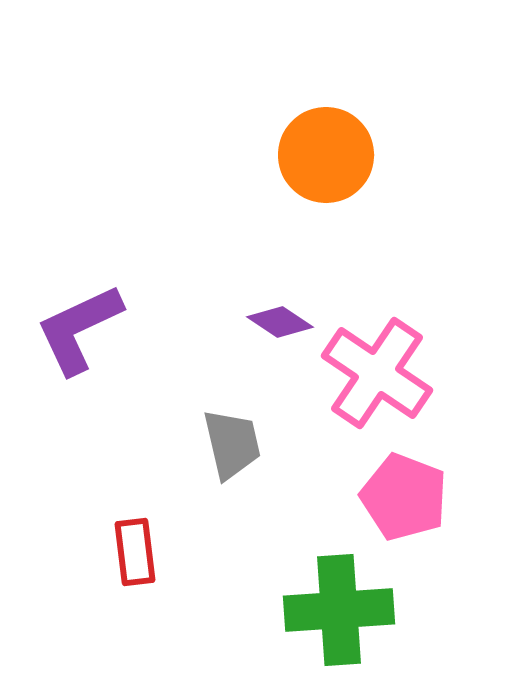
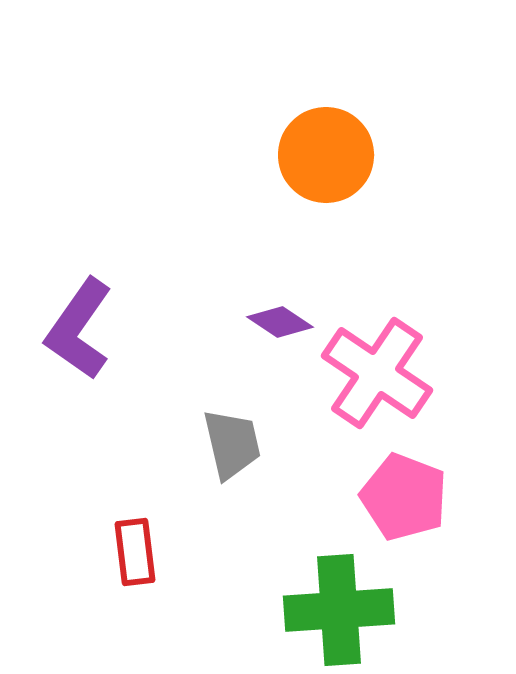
purple L-shape: rotated 30 degrees counterclockwise
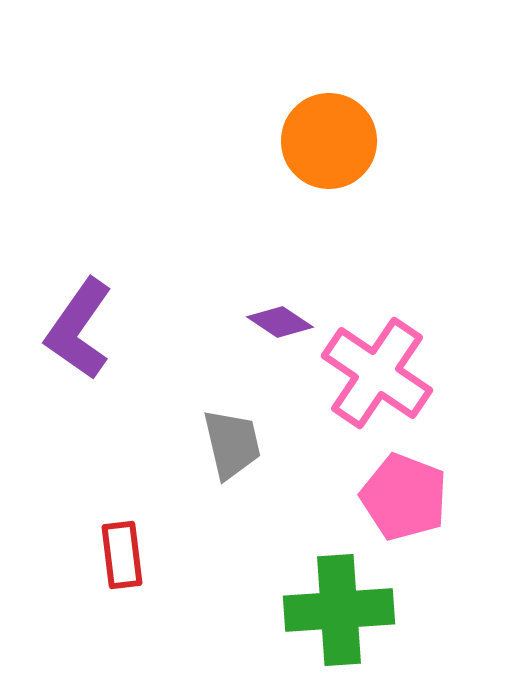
orange circle: moved 3 px right, 14 px up
red rectangle: moved 13 px left, 3 px down
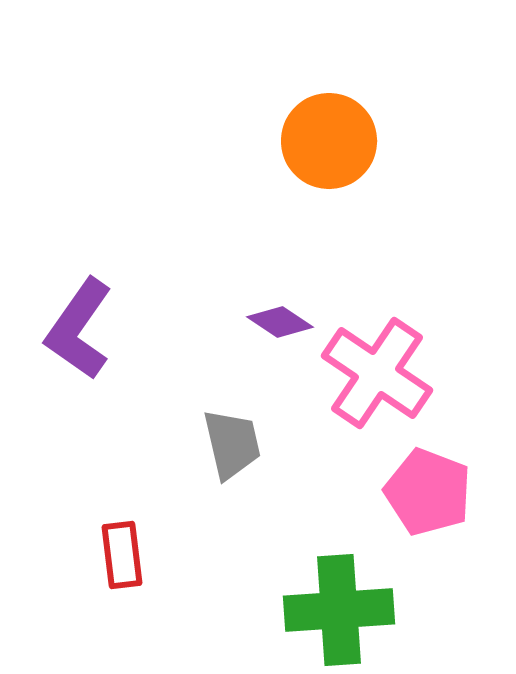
pink pentagon: moved 24 px right, 5 px up
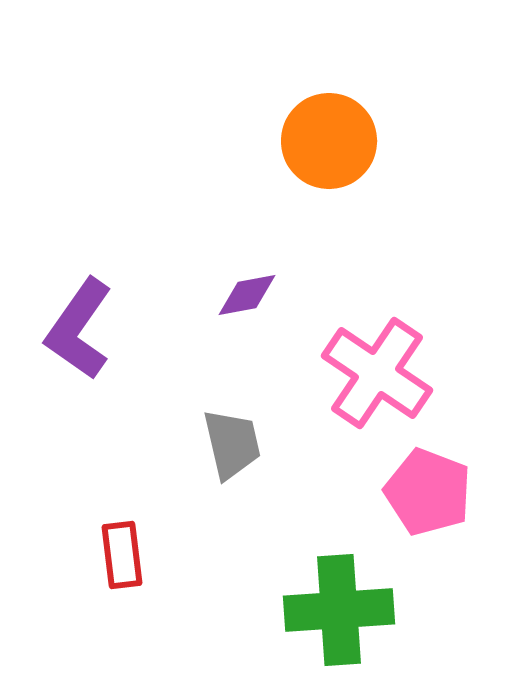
purple diamond: moved 33 px left, 27 px up; rotated 44 degrees counterclockwise
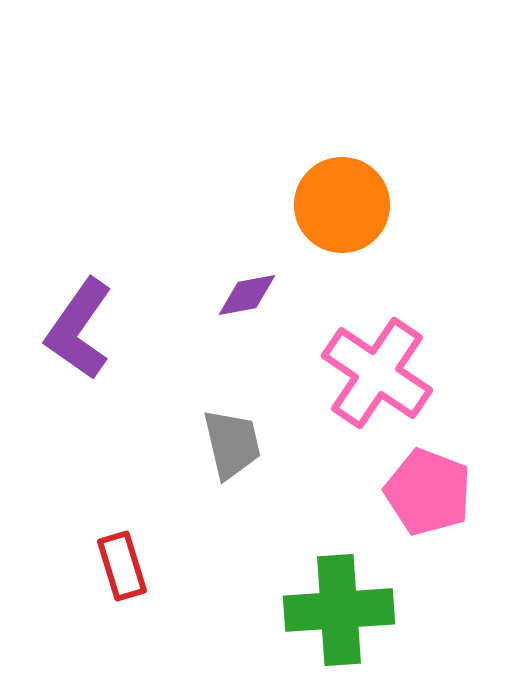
orange circle: moved 13 px right, 64 px down
red rectangle: moved 11 px down; rotated 10 degrees counterclockwise
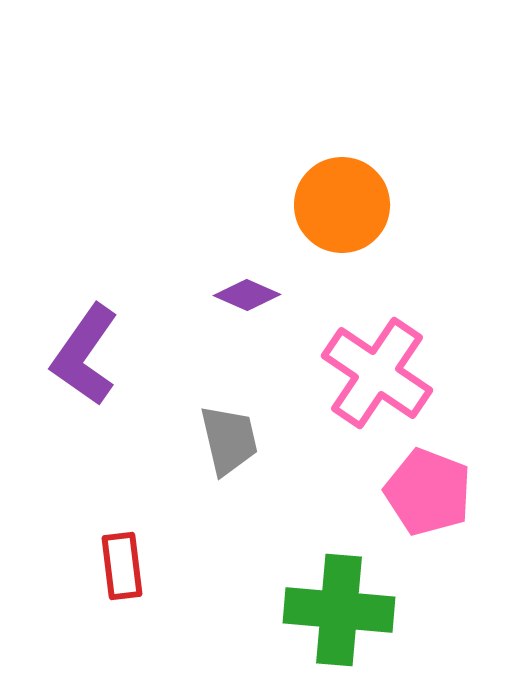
purple diamond: rotated 34 degrees clockwise
purple L-shape: moved 6 px right, 26 px down
gray trapezoid: moved 3 px left, 4 px up
red rectangle: rotated 10 degrees clockwise
green cross: rotated 9 degrees clockwise
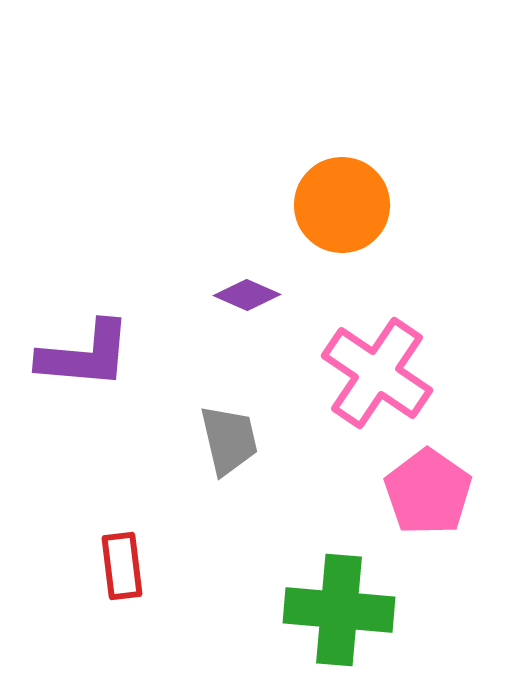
purple L-shape: rotated 120 degrees counterclockwise
pink pentagon: rotated 14 degrees clockwise
